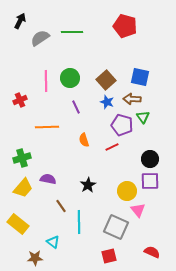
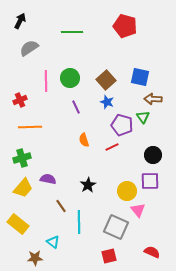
gray semicircle: moved 11 px left, 10 px down
brown arrow: moved 21 px right
orange line: moved 17 px left
black circle: moved 3 px right, 4 px up
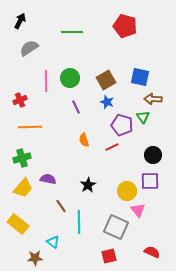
brown square: rotated 12 degrees clockwise
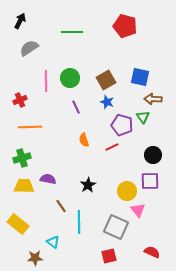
yellow trapezoid: moved 1 px right, 2 px up; rotated 130 degrees counterclockwise
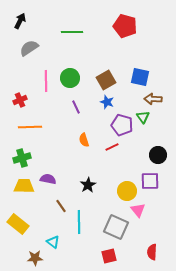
black circle: moved 5 px right
red semicircle: rotated 112 degrees counterclockwise
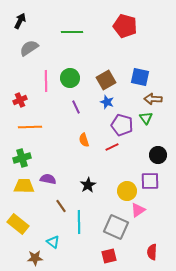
green triangle: moved 3 px right, 1 px down
pink triangle: rotated 35 degrees clockwise
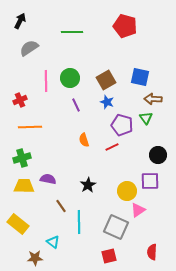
purple line: moved 2 px up
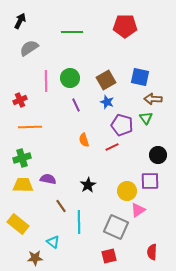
red pentagon: rotated 15 degrees counterclockwise
yellow trapezoid: moved 1 px left, 1 px up
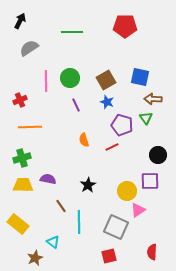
brown star: rotated 21 degrees counterclockwise
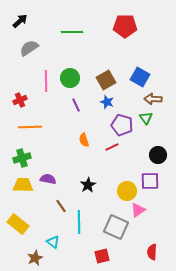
black arrow: rotated 21 degrees clockwise
blue square: rotated 18 degrees clockwise
red square: moved 7 px left
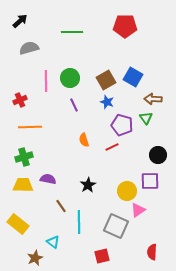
gray semicircle: rotated 18 degrees clockwise
blue square: moved 7 px left
purple line: moved 2 px left
green cross: moved 2 px right, 1 px up
gray square: moved 1 px up
